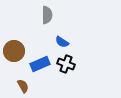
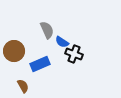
gray semicircle: moved 15 px down; rotated 24 degrees counterclockwise
black cross: moved 8 px right, 10 px up
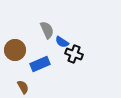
brown circle: moved 1 px right, 1 px up
brown semicircle: moved 1 px down
